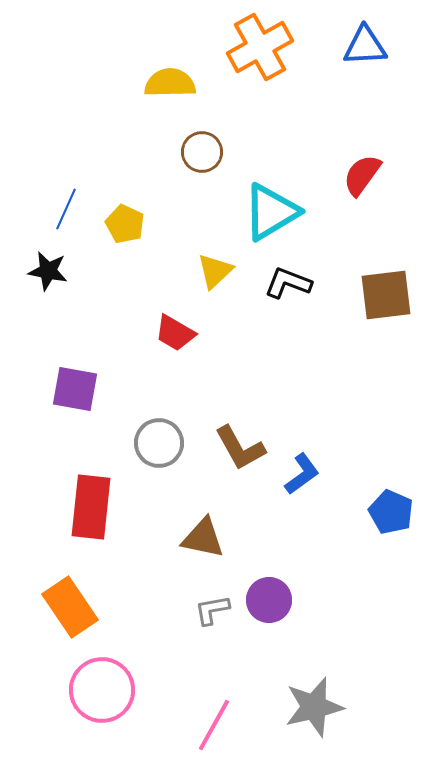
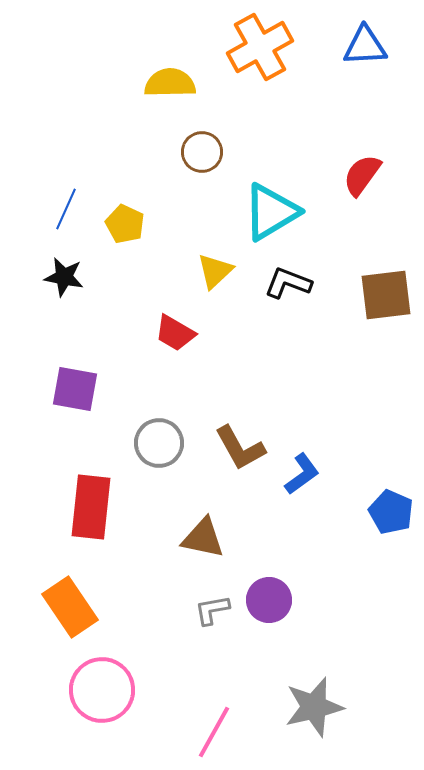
black star: moved 16 px right, 6 px down
pink line: moved 7 px down
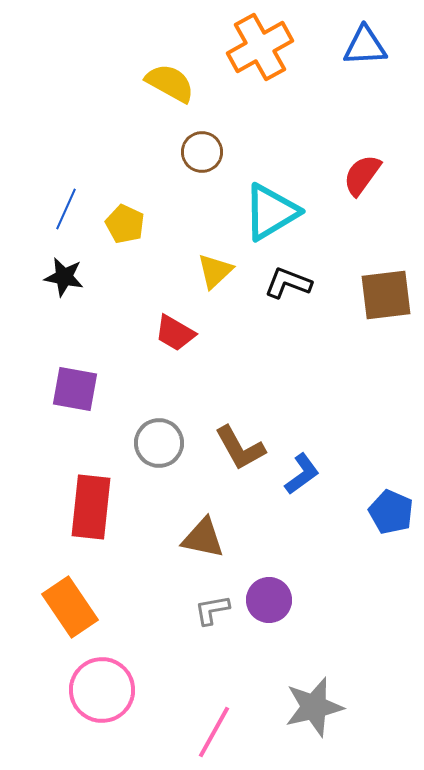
yellow semicircle: rotated 30 degrees clockwise
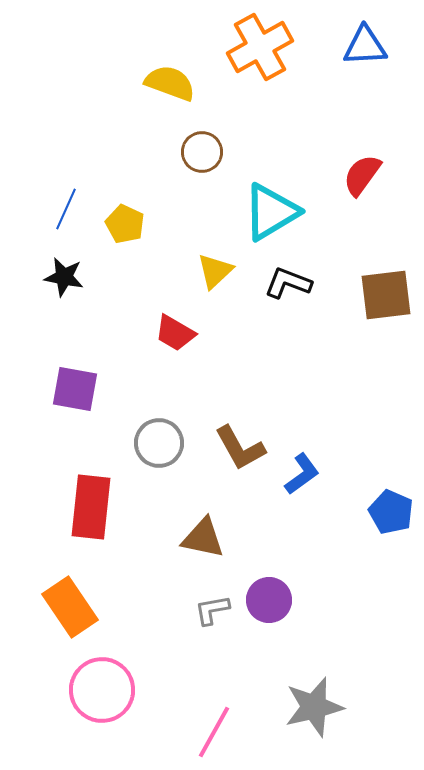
yellow semicircle: rotated 9 degrees counterclockwise
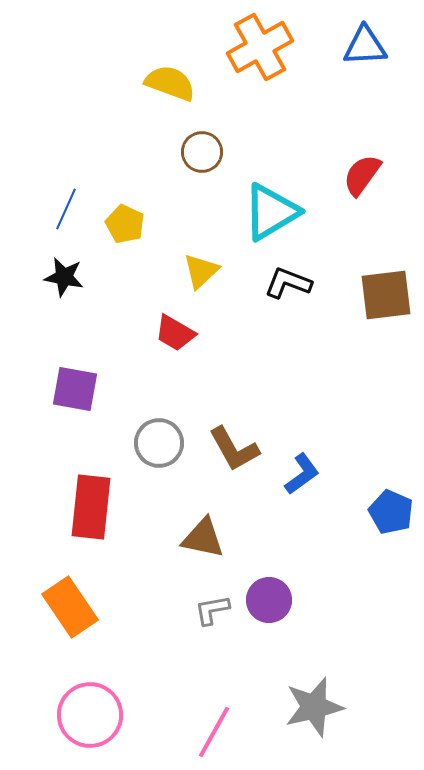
yellow triangle: moved 14 px left
brown L-shape: moved 6 px left, 1 px down
pink circle: moved 12 px left, 25 px down
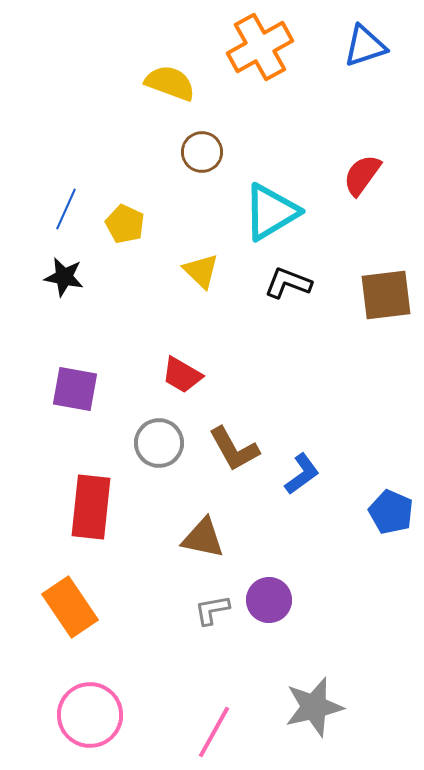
blue triangle: rotated 15 degrees counterclockwise
yellow triangle: rotated 33 degrees counterclockwise
red trapezoid: moved 7 px right, 42 px down
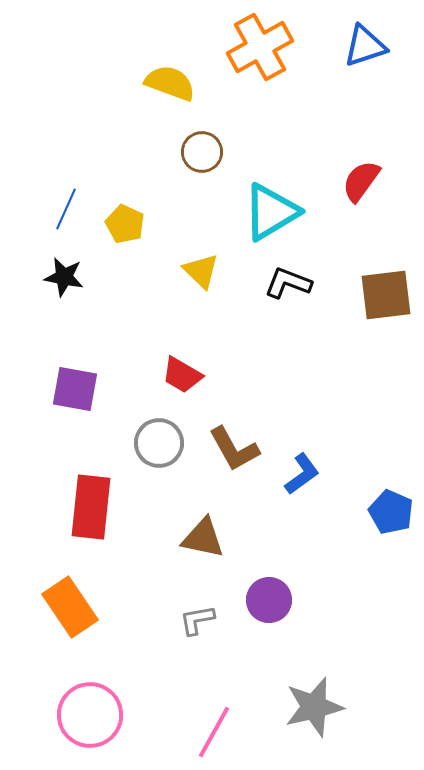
red semicircle: moved 1 px left, 6 px down
gray L-shape: moved 15 px left, 10 px down
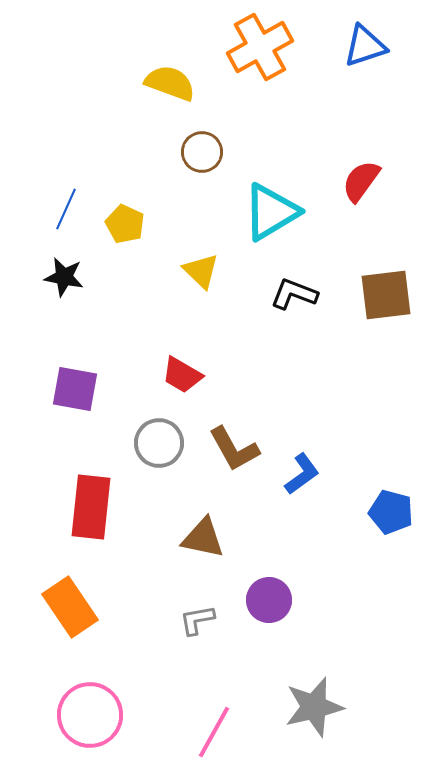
black L-shape: moved 6 px right, 11 px down
blue pentagon: rotated 9 degrees counterclockwise
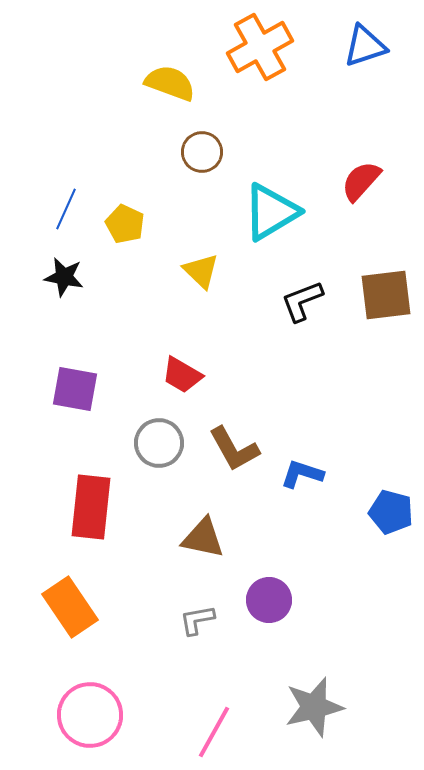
red semicircle: rotated 6 degrees clockwise
black L-shape: moved 8 px right, 7 px down; rotated 42 degrees counterclockwise
blue L-shape: rotated 126 degrees counterclockwise
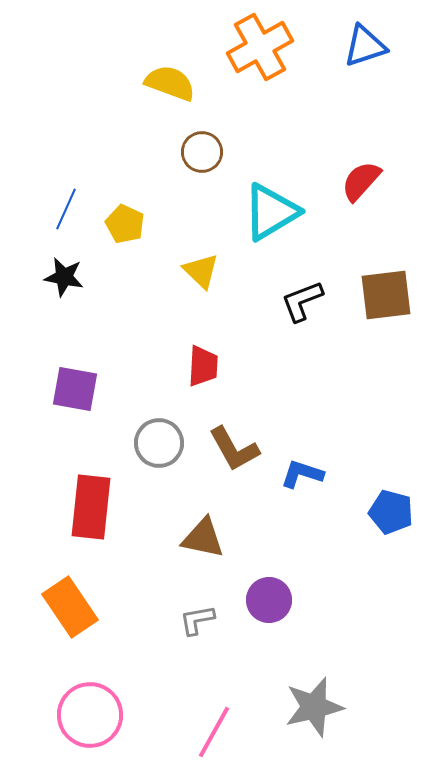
red trapezoid: moved 21 px right, 9 px up; rotated 117 degrees counterclockwise
